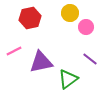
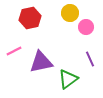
purple line: rotated 28 degrees clockwise
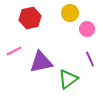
pink circle: moved 1 px right, 2 px down
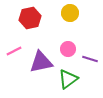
pink circle: moved 19 px left, 20 px down
purple line: rotated 49 degrees counterclockwise
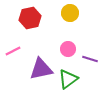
pink line: moved 1 px left
purple triangle: moved 7 px down
